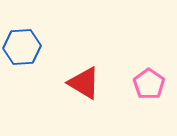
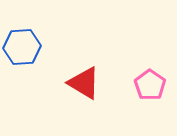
pink pentagon: moved 1 px right, 1 px down
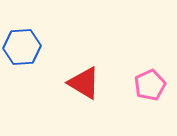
pink pentagon: rotated 12 degrees clockwise
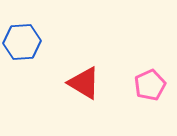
blue hexagon: moved 5 px up
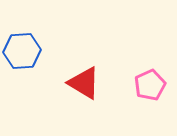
blue hexagon: moved 9 px down
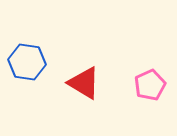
blue hexagon: moved 5 px right, 11 px down; rotated 12 degrees clockwise
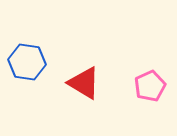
pink pentagon: moved 1 px down
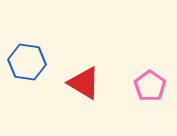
pink pentagon: rotated 12 degrees counterclockwise
